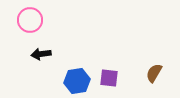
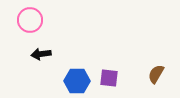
brown semicircle: moved 2 px right, 1 px down
blue hexagon: rotated 10 degrees clockwise
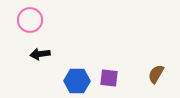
black arrow: moved 1 px left
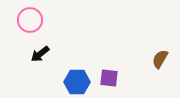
black arrow: rotated 30 degrees counterclockwise
brown semicircle: moved 4 px right, 15 px up
blue hexagon: moved 1 px down
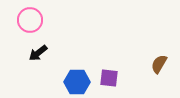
black arrow: moved 2 px left, 1 px up
brown semicircle: moved 1 px left, 5 px down
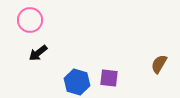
blue hexagon: rotated 15 degrees clockwise
